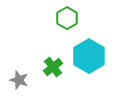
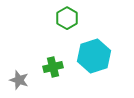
cyan hexagon: moved 5 px right; rotated 12 degrees clockwise
green cross: rotated 24 degrees clockwise
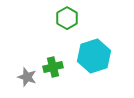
gray star: moved 8 px right, 3 px up
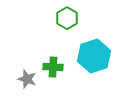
green cross: rotated 18 degrees clockwise
gray star: moved 2 px down
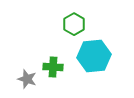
green hexagon: moved 7 px right, 6 px down
cyan hexagon: rotated 12 degrees clockwise
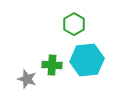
cyan hexagon: moved 7 px left, 4 px down
green cross: moved 1 px left, 2 px up
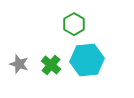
green cross: moved 1 px left; rotated 36 degrees clockwise
gray star: moved 8 px left, 15 px up
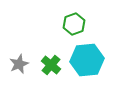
green hexagon: rotated 10 degrees clockwise
gray star: rotated 30 degrees clockwise
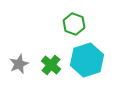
green hexagon: rotated 20 degrees counterclockwise
cyan hexagon: rotated 12 degrees counterclockwise
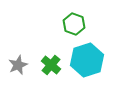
gray star: moved 1 px left, 1 px down
